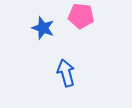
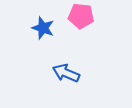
blue arrow: rotated 52 degrees counterclockwise
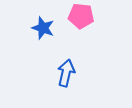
blue arrow: rotated 80 degrees clockwise
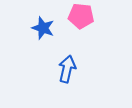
blue arrow: moved 1 px right, 4 px up
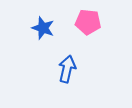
pink pentagon: moved 7 px right, 6 px down
